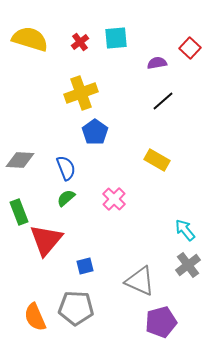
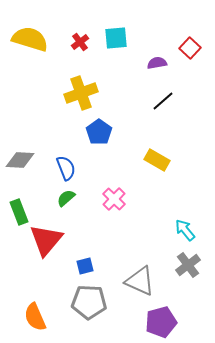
blue pentagon: moved 4 px right
gray pentagon: moved 13 px right, 6 px up
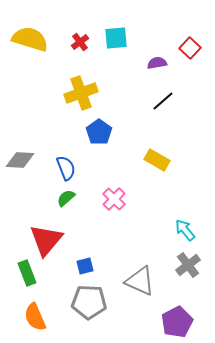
green rectangle: moved 8 px right, 61 px down
purple pentagon: moved 16 px right; rotated 12 degrees counterclockwise
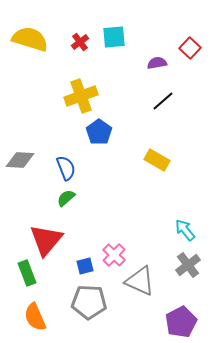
cyan square: moved 2 px left, 1 px up
yellow cross: moved 3 px down
pink cross: moved 56 px down
purple pentagon: moved 4 px right
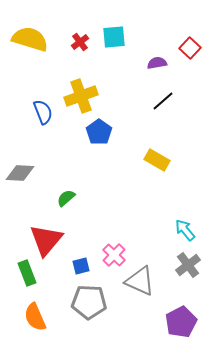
gray diamond: moved 13 px down
blue semicircle: moved 23 px left, 56 px up
blue square: moved 4 px left
